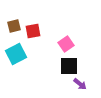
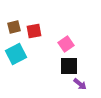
brown square: moved 1 px down
red square: moved 1 px right
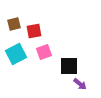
brown square: moved 3 px up
pink square: moved 22 px left, 8 px down; rotated 14 degrees clockwise
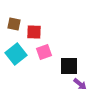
brown square: rotated 24 degrees clockwise
red square: moved 1 px down; rotated 14 degrees clockwise
cyan square: rotated 10 degrees counterclockwise
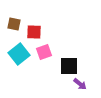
cyan square: moved 3 px right
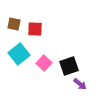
red square: moved 1 px right, 3 px up
pink square: moved 11 px down; rotated 28 degrees counterclockwise
black square: rotated 18 degrees counterclockwise
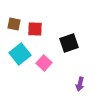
cyan square: moved 1 px right
black square: moved 23 px up
purple arrow: rotated 64 degrees clockwise
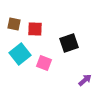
pink square: rotated 21 degrees counterclockwise
purple arrow: moved 5 px right, 4 px up; rotated 144 degrees counterclockwise
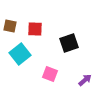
brown square: moved 4 px left, 2 px down
pink square: moved 6 px right, 11 px down
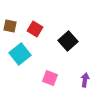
red square: rotated 28 degrees clockwise
black square: moved 1 px left, 2 px up; rotated 24 degrees counterclockwise
pink square: moved 4 px down
purple arrow: rotated 40 degrees counterclockwise
